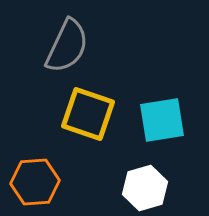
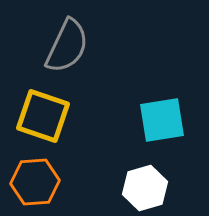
yellow square: moved 45 px left, 2 px down
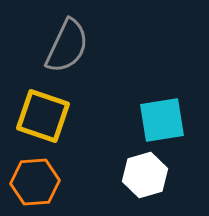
white hexagon: moved 13 px up
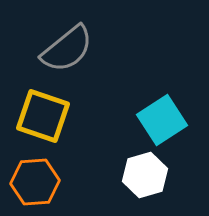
gray semicircle: moved 3 px down; rotated 26 degrees clockwise
cyan square: rotated 24 degrees counterclockwise
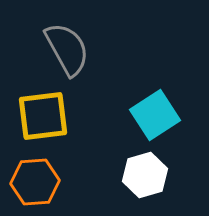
gray semicircle: rotated 80 degrees counterclockwise
yellow square: rotated 26 degrees counterclockwise
cyan square: moved 7 px left, 5 px up
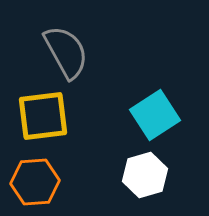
gray semicircle: moved 1 px left, 3 px down
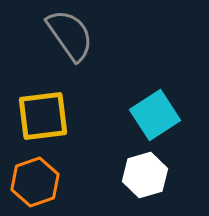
gray semicircle: moved 4 px right, 17 px up; rotated 6 degrees counterclockwise
orange hexagon: rotated 15 degrees counterclockwise
